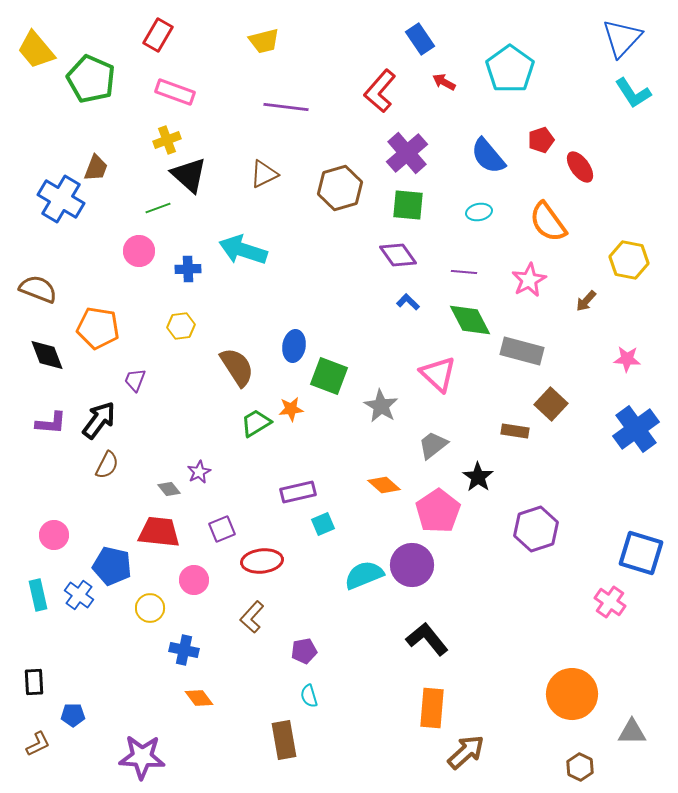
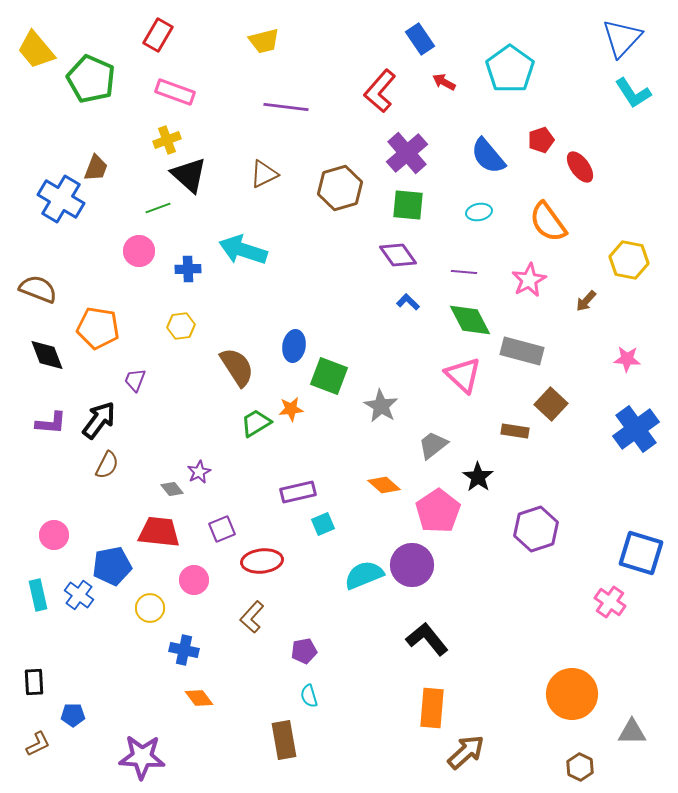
pink triangle at (438, 374): moved 25 px right, 1 px down
gray diamond at (169, 489): moved 3 px right
blue pentagon at (112, 566): rotated 24 degrees counterclockwise
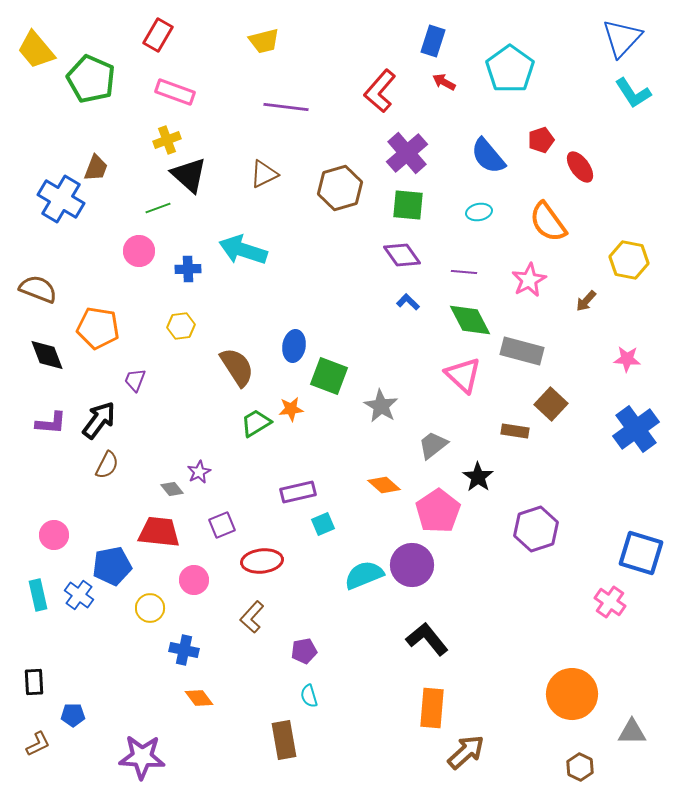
blue rectangle at (420, 39): moved 13 px right, 2 px down; rotated 52 degrees clockwise
purple diamond at (398, 255): moved 4 px right
purple square at (222, 529): moved 4 px up
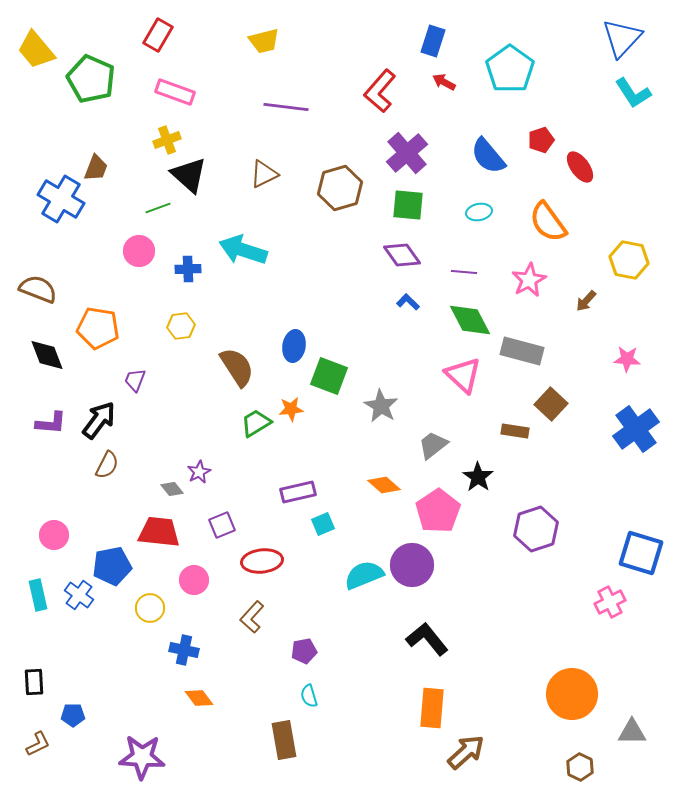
pink cross at (610, 602): rotated 28 degrees clockwise
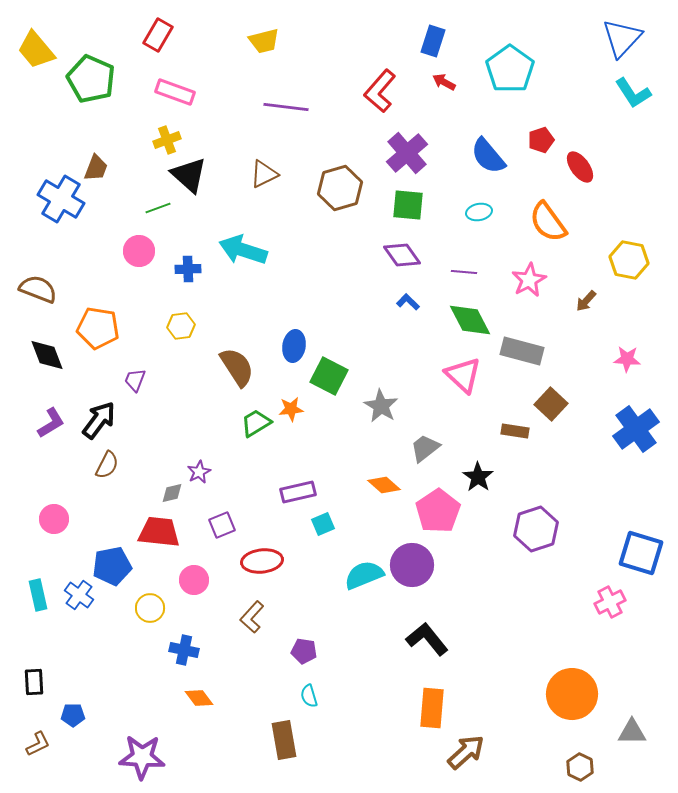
green square at (329, 376): rotated 6 degrees clockwise
purple L-shape at (51, 423): rotated 36 degrees counterclockwise
gray trapezoid at (433, 445): moved 8 px left, 3 px down
gray diamond at (172, 489): moved 4 px down; rotated 65 degrees counterclockwise
pink circle at (54, 535): moved 16 px up
purple pentagon at (304, 651): rotated 20 degrees clockwise
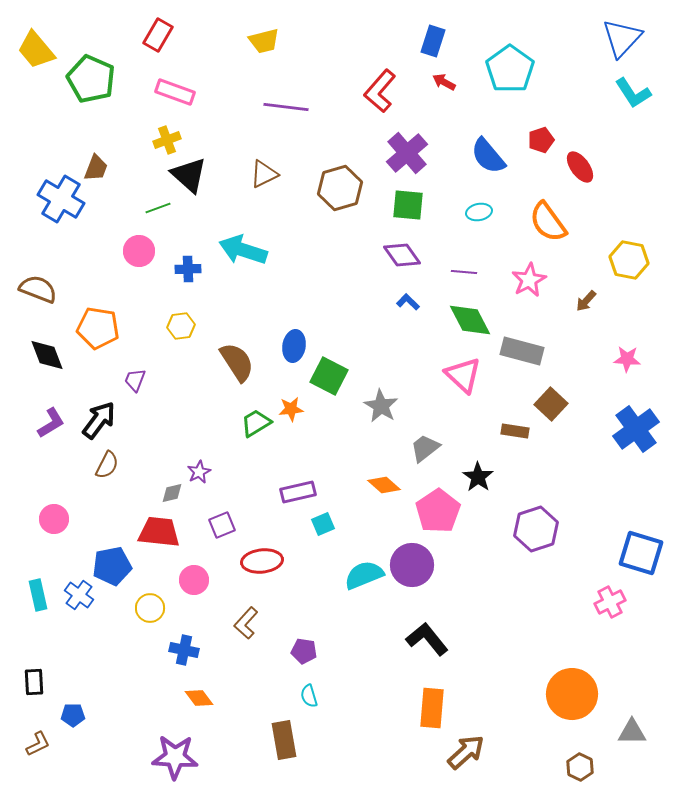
brown semicircle at (237, 367): moved 5 px up
brown L-shape at (252, 617): moved 6 px left, 6 px down
purple star at (142, 757): moved 33 px right
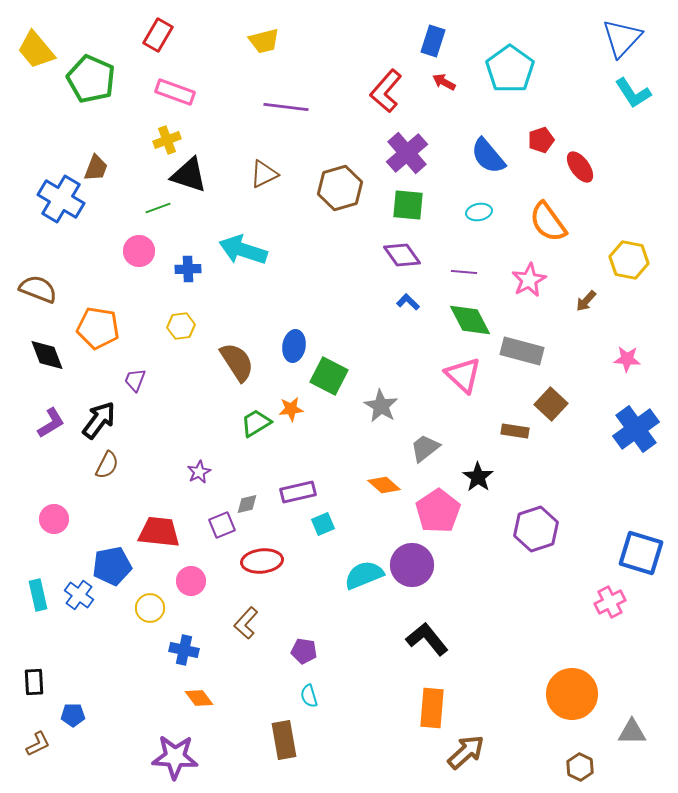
red L-shape at (380, 91): moved 6 px right
black triangle at (189, 175): rotated 24 degrees counterclockwise
gray diamond at (172, 493): moved 75 px right, 11 px down
pink circle at (194, 580): moved 3 px left, 1 px down
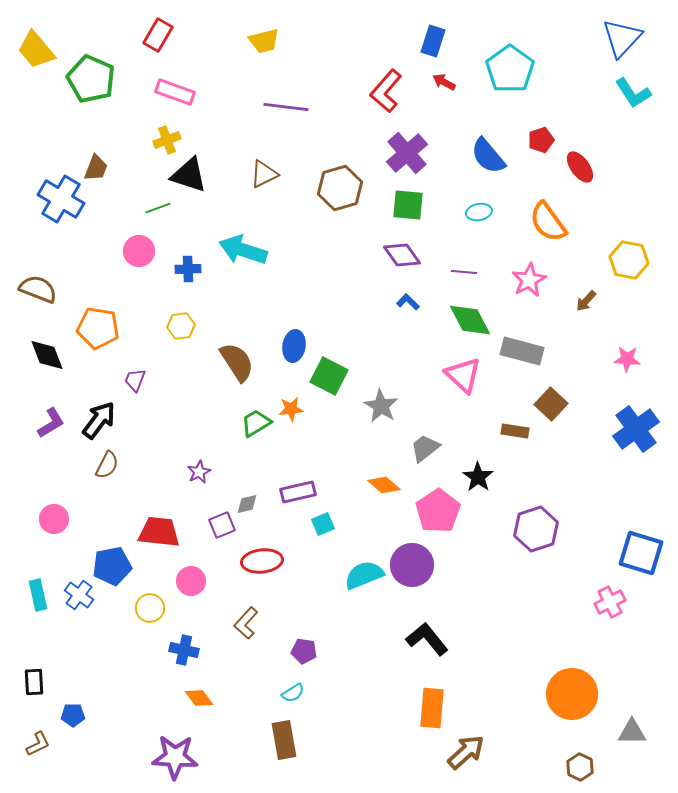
cyan semicircle at (309, 696): moved 16 px left, 3 px up; rotated 105 degrees counterclockwise
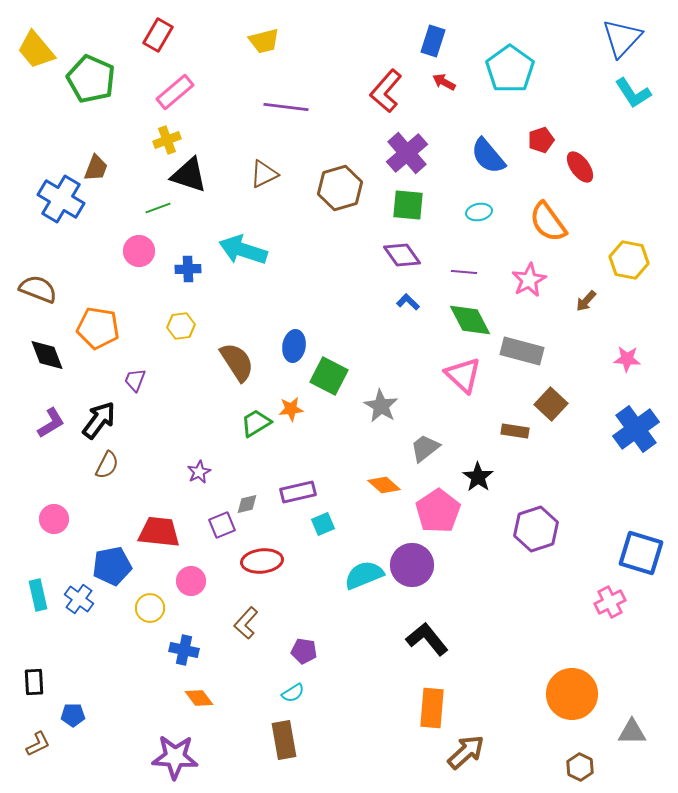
pink rectangle at (175, 92): rotated 60 degrees counterclockwise
blue cross at (79, 595): moved 4 px down
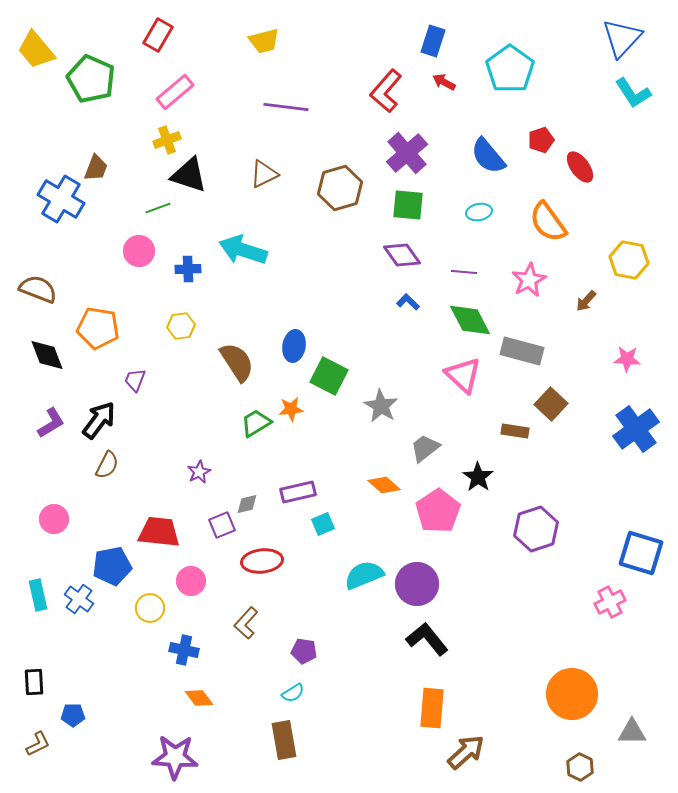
purple circle at (412, 565): moved 5 px right, 19 px down
